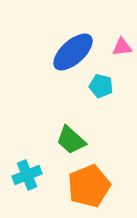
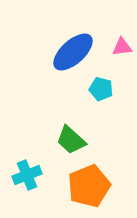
cyan pentagon: moved 3 px down
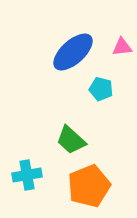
cyan cross: rotated 12 degrees clockwise
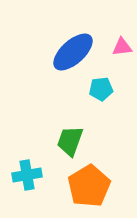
cyan pentagon: rotated 20 degrees counterclockwise
green trapezoid: moved 1 px left, 1 px down; rotated 68 degrees clockwise
orange pentagon: rotated 9 degrees counterclockwise
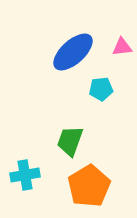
cyan cross: moved 2 px left
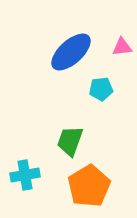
blue ellipse: moved 2 px left
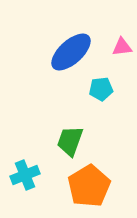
cyan cross: rotated 12 degrees counterclockwise
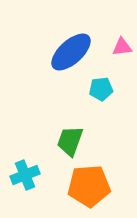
orange pentagon: rotated 27 degrees clockwise
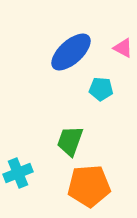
pink triangle: moved 1 px right, 1 px down; rotated 35 degrees clockwise
cyan pentagon: rotated 10 degrees clockwise
cyan cross: moved 7 px left, 2 px up
